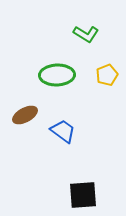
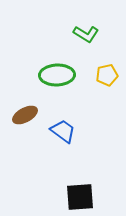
yellow pentagon: rotated 10 degrees clockwise
black square: moved 3 px left, 2 px down
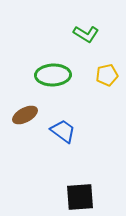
green ellipse: moved 4 px left
